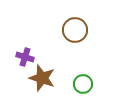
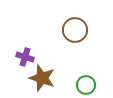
green circle: moved 3 px right, 1 px down
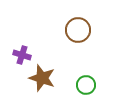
brown circle: moved 3 px right
purple cross: moved 3 px left, 2 px up
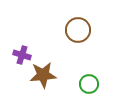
brown star: moved 1 px right, 3 px up; rotated 24 degrees counterclockwise
green circle: moved 3 px right, 1 px up
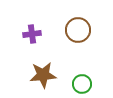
purple cross: moved 10 px right, 21 px up; rotated 24 degrees counterclockwise
green circle: moved 7 px left
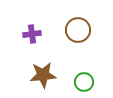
green circle: moved 2 px right, 2 px up
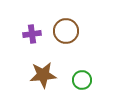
brown circle: moved 12 px left, 1 px down
green circle: moved 2 px left, 2 px up
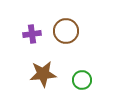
brown star: moved 1 px up
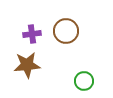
brown star: moved 16 px left, 9 px up
green circle: moved 2 px right, 1 px down
